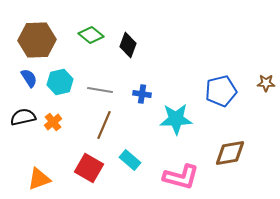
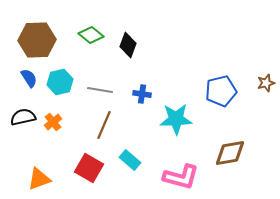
brown star: rotated 18 degrees counterclockwise
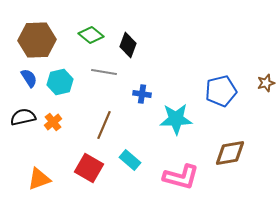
gray line: moved 4 px right, 18 px up
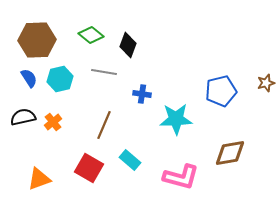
cyan hexagon: moved 3 px up
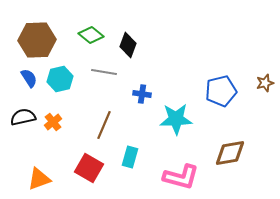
brown star: moved 1 px left
cyan rectangle: moved 3 px up; rotated 65 degrees clockwise
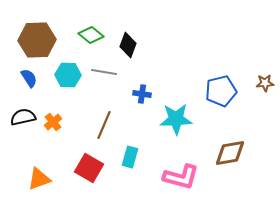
cyan hexagon: moved 8 px right, 4 px up; rotated 15 degrees clockwise
brown star: rotated 12 degrees clockwise
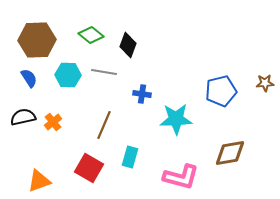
orange triangle: moved 2 px down
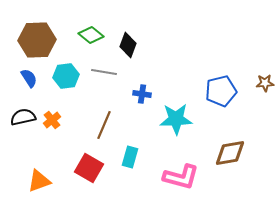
cyan hexagon: moved 2 px left, 1 px down; rotated 10 degrees counterclockwise
orange cross: moved 1 px left, 2 px up
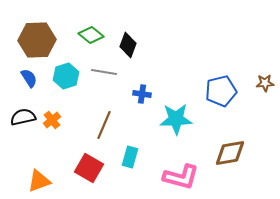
cyan hexagon: rotated 10 degrees counterclockwise
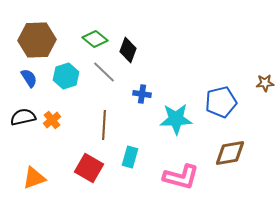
green diamond: moved 4 px right, 4 px down
black diamond: moved 5 px down
gray line: rotated 35 degrees clockwise
blue pentagon: moved 11 px down
brown line: rotated 20 degrees counterclockwise
orange triangle: moved 5 px left, 3 px up
